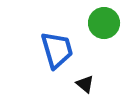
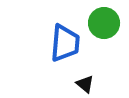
blue trapezoid: moved 8 px right, 7 px up; rotated 21 degrees clockwise
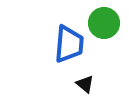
blue trapezoid: moved 4 px right, 1 px down
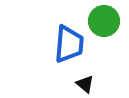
green circle: moved 2 px up
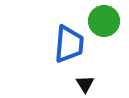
black triangle: rotated 18 degrees clockwise
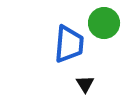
green circle: moved 2 px down
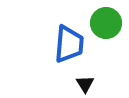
green circle: moved 2 px right
